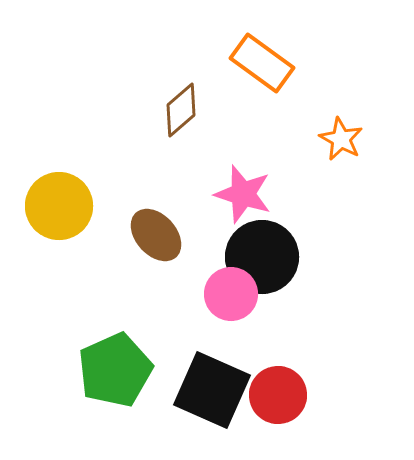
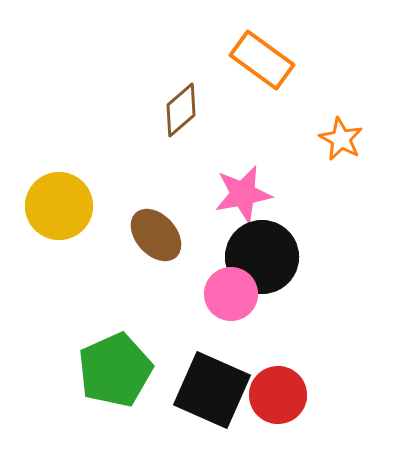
orange rectangle: moved 3 px up
pink star: rotated 28 degrees counterclockwise
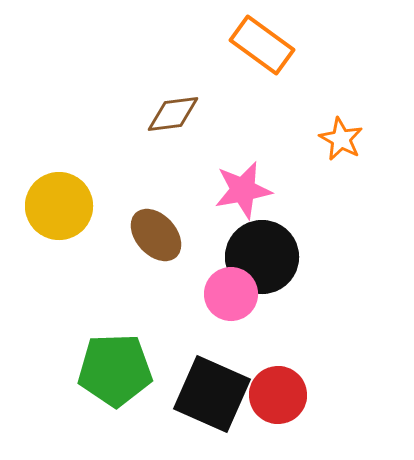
orange rectangle: moved 15 px up
brown diamond: moved 8 px left, 4 px down; rotated 34 degrees clockwise
pink star: moved 4 px up
green pentagon: rotated 22 degrees clockwise
black square: moved 4 px down
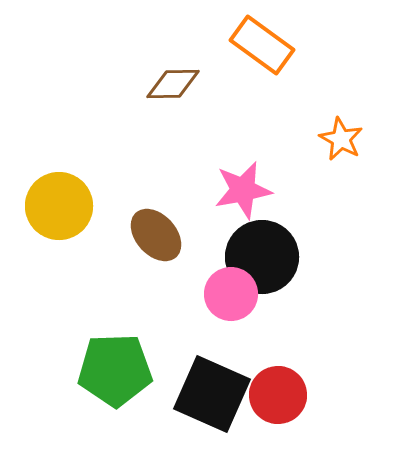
brown diamond: moved 30 px up; rotated 6 degrees clockwise
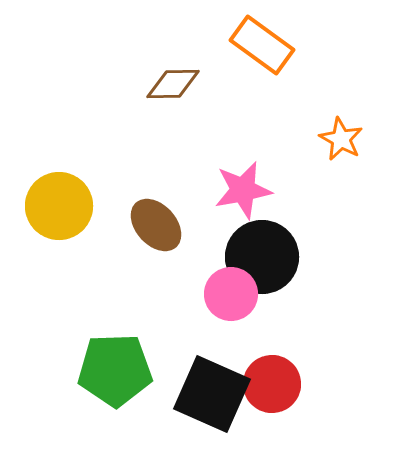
brown ellipse: moved 10 px up
red circle: moved 6 px left, 11 px up
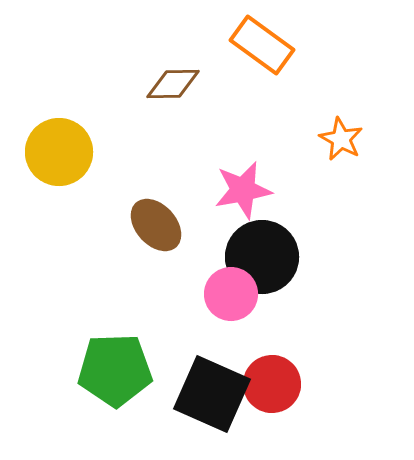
yellow circle: moved 54 px up
